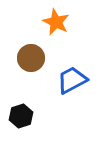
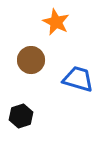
brown circle: moved 2 px down
blue trapezoid: moved 6 px right, 1 px up; rotated 44 degrees clockwise
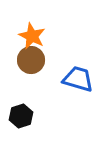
orange star: moved 24 px left, 14 px down
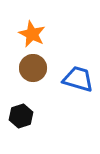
orange star: moved 2 px up
brown circle: moved 2 px right, 8 px down
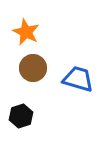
orange star: moved 6 px left, 2 px up
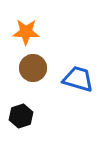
orange star: rotated 24 degrees counterclockwise
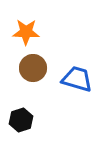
blue trapezoid: moved 1 px left
black hexagon: moved 4 px down
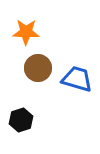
brown circle: moved 5 px right
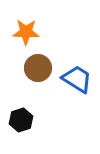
blue trapezoid: rotated 16 degrees clockwise
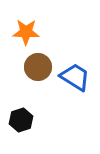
brown circle: moved 1 px up
blue trapezoid: moved 2 px left, 2 px up
